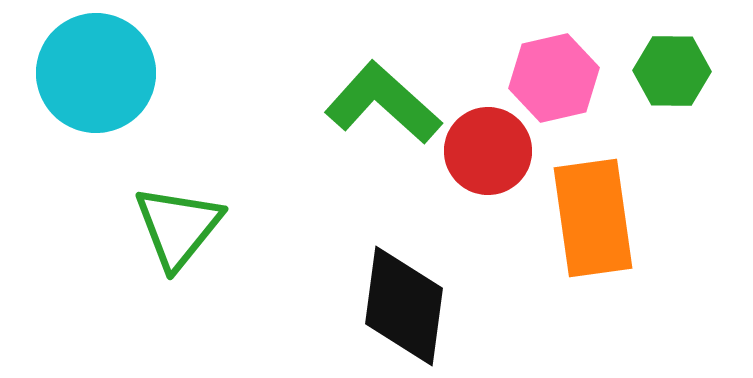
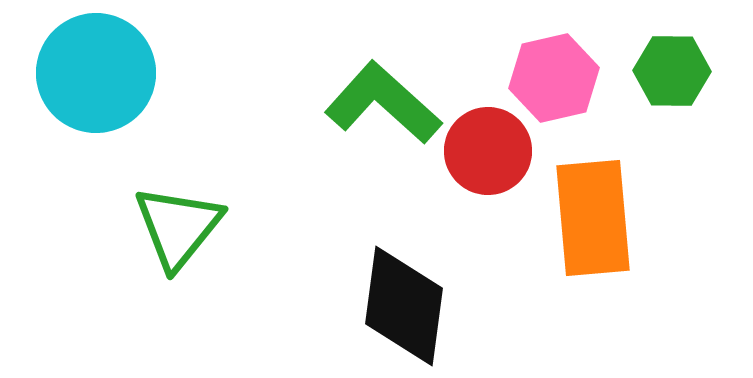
orange rectangle: rotated 3 degrees clockwise
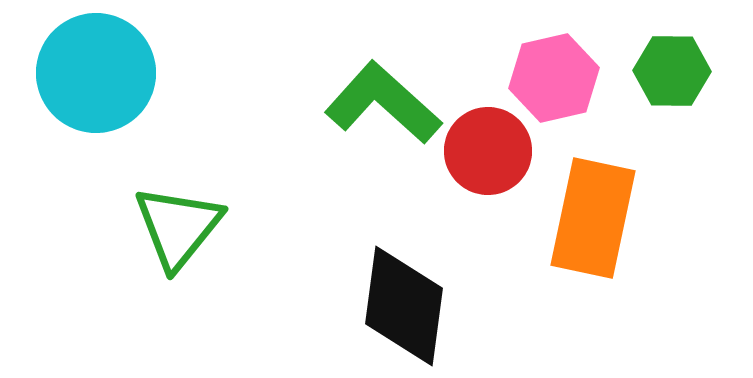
orange rectangle: rotated 17 degrees clockwise
